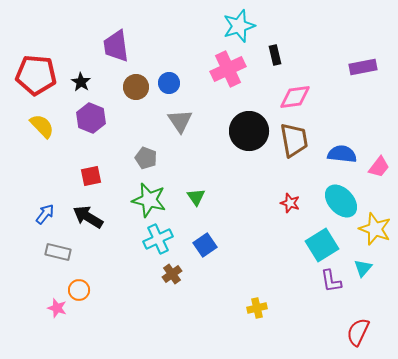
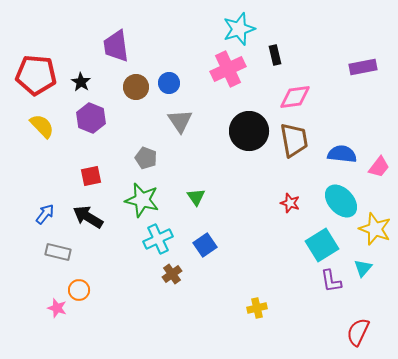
cyan star: moved 3 px down
green star: moved 7 px left
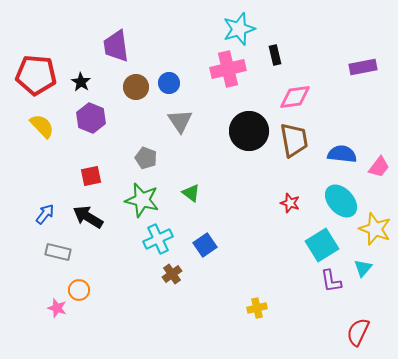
pink cross: rotated 12 degrees clockwise
green triangle: moved 5 px left, 4 px up; rotated 18 degrees counterclockwise
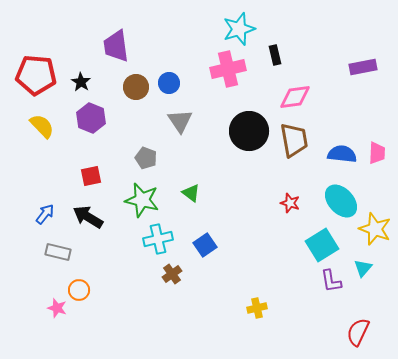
pink trapezoid: moved 2 px left, 14 px up; rotated 35 degrees counterclockwise
cyan cross: rotated 12 degrees clockwise
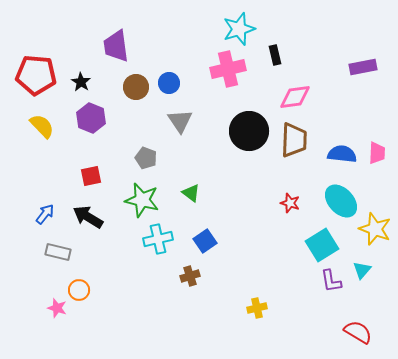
brown trapezoid: rotated 12 degrees clockwise
blue square: moved 4 px up
cyan triangle: moved 1 px left, 2 px down
brown cross: moved 18 px right, 2 px down; rotated 18 degrees clockwise
red semicircle: rotated 96 degrees clockwise
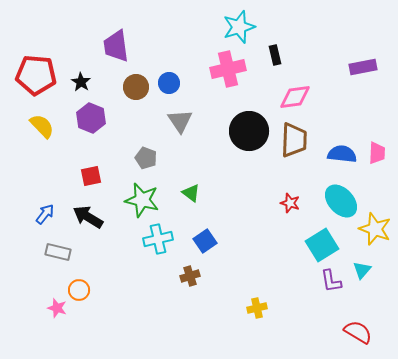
cyan star: moved 2 px up
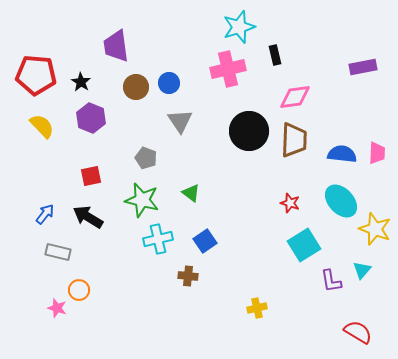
cyan square: moved 18 px left
brown cross: moved 2 px left; rotated 24 degrees clockwise
